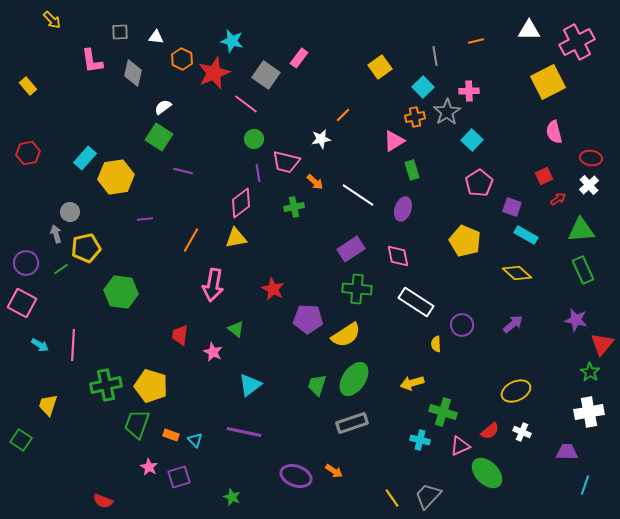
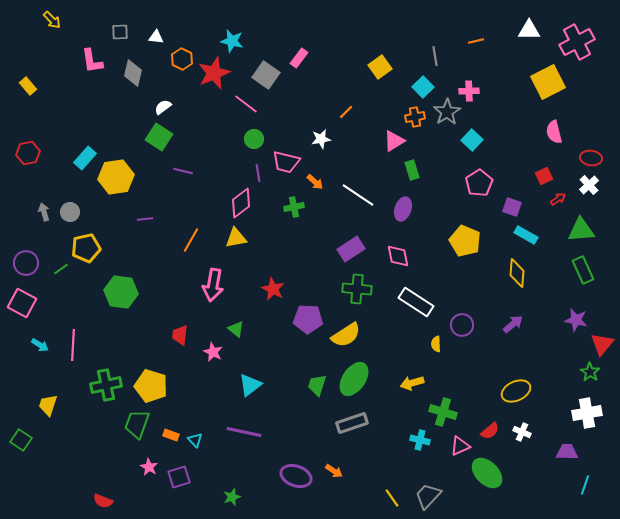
orange line at (343, 115): moved 3 px right, 3 px up
gray arrow at (56, 234): moved 12 px left, 22 px up
yellow diamond at (517, 273): rotated 52 degrees clockwise
white cross at (589, 412): moved 2 px left, 1 px down
green star at (232, 497): rotated 30 degrees clockwise
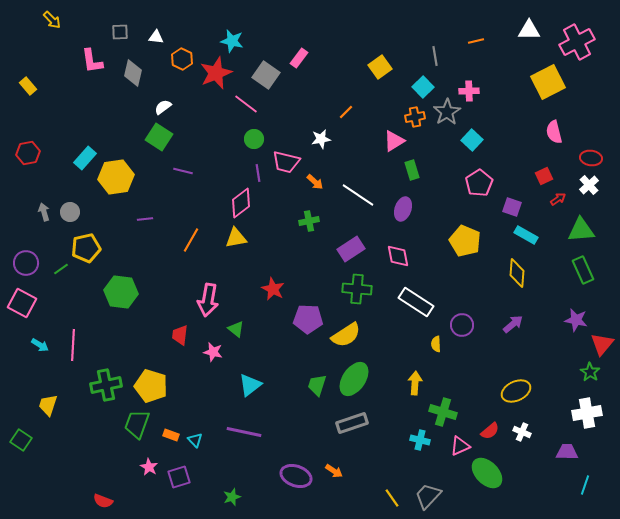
red star at (214, 73): moved 2 px right
green cross at (294, 207): moved 15 px right, 14 px down
pink arrow at (213, 285): moved 5 px left, 15 px down
pink star at (213, 352): rotated 12 degrees counterclockwise
yellow arrow at (412, 383): moved 3 px right; rotated 110 degrees clockwise
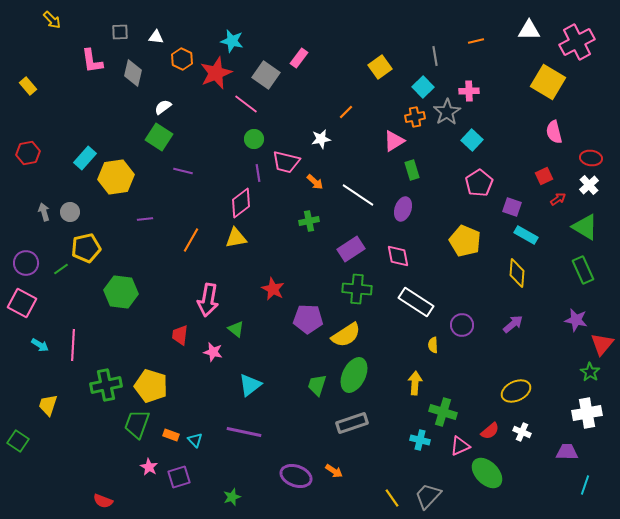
yellow square at (548, 82): rotated 32 degrees counterclockwise
green triangle at (581, 230): moved 4 px right, 3 px up; rotated 36 degrees clockwise
yellow semicircle at (436, 344): moved 3 px left, 1 px down
green ellipse at (354, 379): moved 4 px up; rotated 8 degrees counterclockwise
green square at (21, 440): moved 3 px left, 1 px down
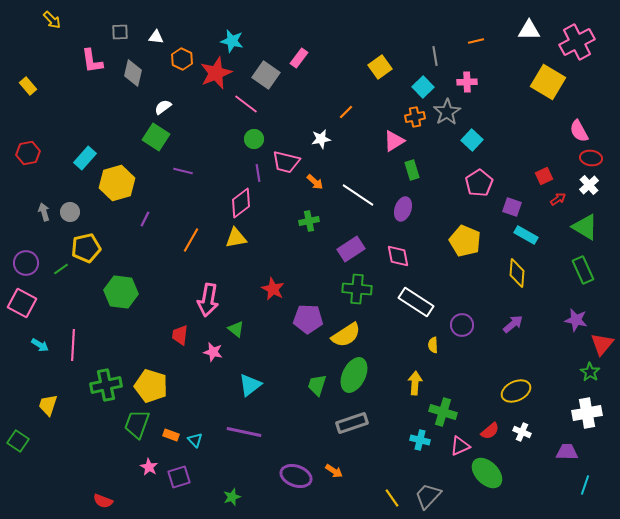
pink cross at (469, 91): moved 2 px left, 9 px up
pink semicircle at (554, 132): moved 25 px right, 1 px up; rotated 15 degrees counterclockwise
green square at (159, 137): moved 3 px left
yellow hexagon at (116, 177): moved 1 px right, 6 px down; rotated 8 degrees counterclockwise
purple line at (145, 219): rotated 56 degrees counterclockwise
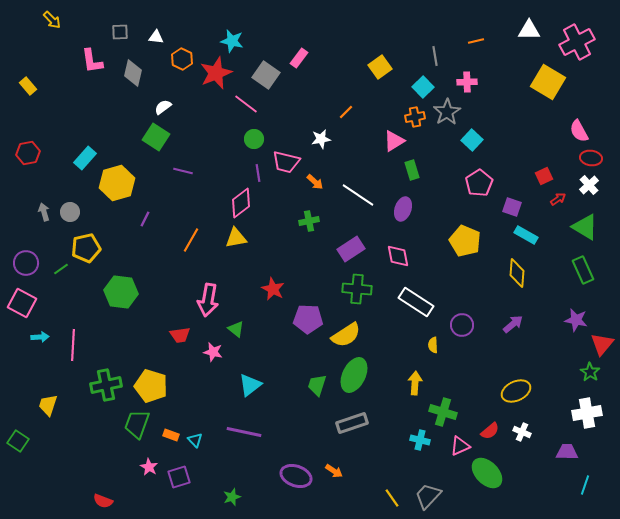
red trapezoid at (180, 335): rotated 105 degrees counterclockwise
cyan arrow at (40, 345): moved 8 px up; rotated 36 degrees counterclockwise
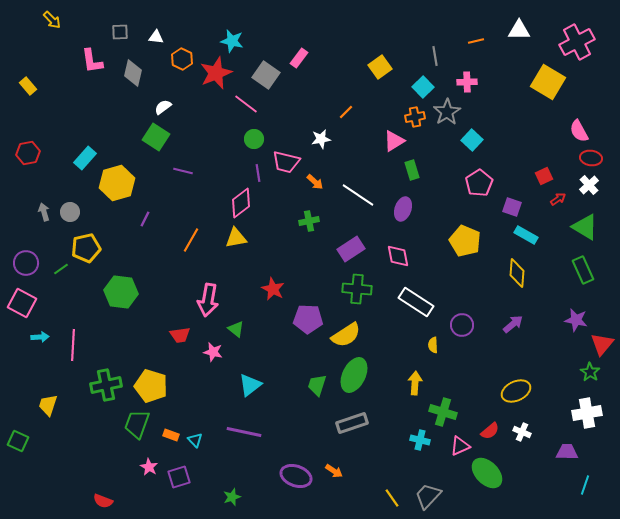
white triangle at (529, 30): moved 10 px left
green square at (18, 441): rotated 10 degrees counterclockwise
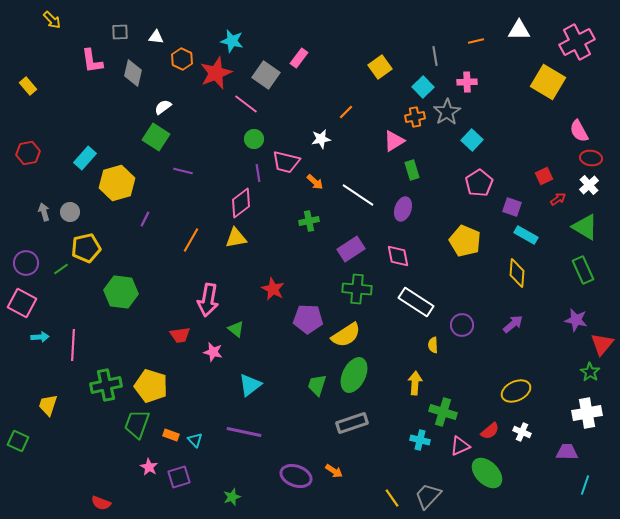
red semicircle at (103, 501): moved 2 px left, 2 px down
